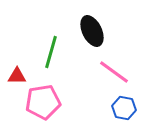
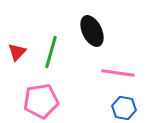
pink line: moved 4 px right, 1 px down; rotated 28 degrees counterclockwise
red triangle: moved 24 px up; rotated 48 degrees counterclockwise
pink pentagon: moved 2 px left, 1 px up
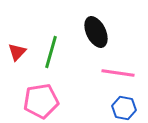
black ellipse: moved 4 px right, 1 px down
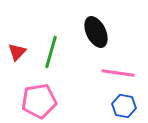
pink pentagon: moved 2 px left
blue hexagon: moved 2 px up
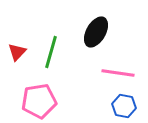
black ellipse: rotated 56 degrees clockwise
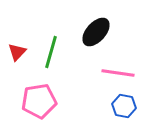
black ellipse: rotated 12 degrees clockwise
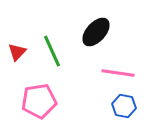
green line: moved 1 px right, 1 px up; rotated 40 degrees counterclockwise
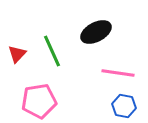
black ellipse: rotated 20 degrees clockwise
red triangle: moved 2 px down
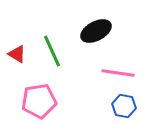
black ellipse: moved 1 px up
red triangle: rotated 42 degrees counterclockwise
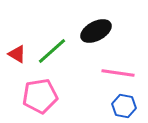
green line: rotated 72 degrees clockwise
pink pentagon: moved 1 px right, 5 px up
